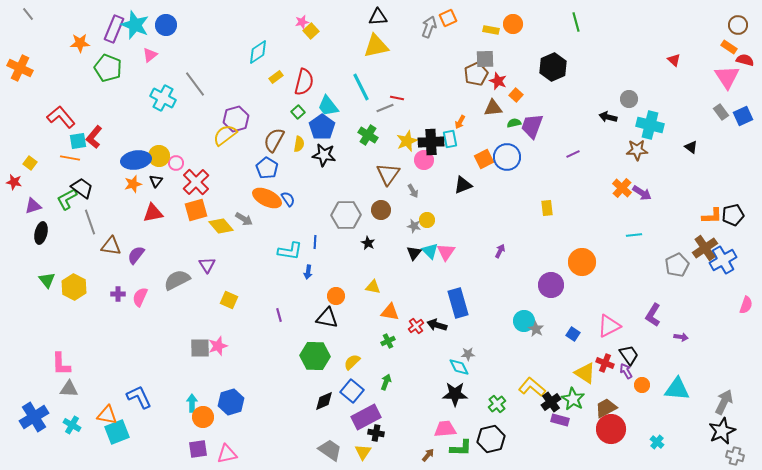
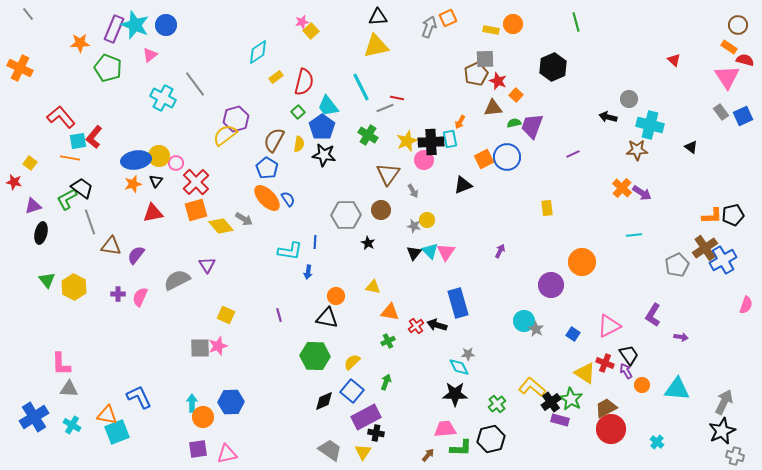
orange ellipse at (267, 198): rotated 20 degrees clockwise
yellow square at (229, 300): moved 3 px left, 15 px down
green star at (573, 399): moved 2 px left
blue hexagon at (231, 402): rotated 15 degrees clockwise
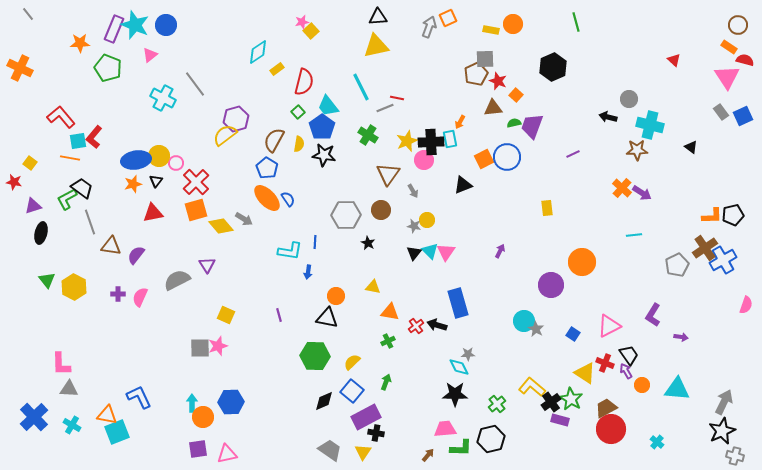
yellow rectangle at (276, 77): moved 1 px right, 8 px up
blue cross at (34, 417): rotated 12 degrees counterclockwise
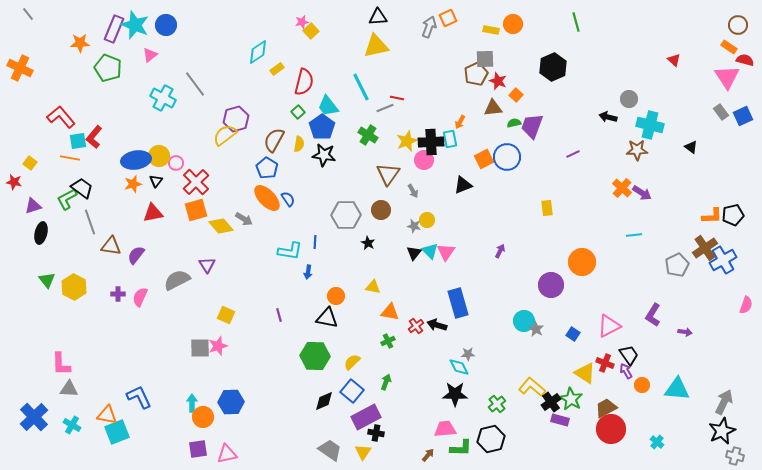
purple arrow at (681, 337): moved 4 px right, 5 px up
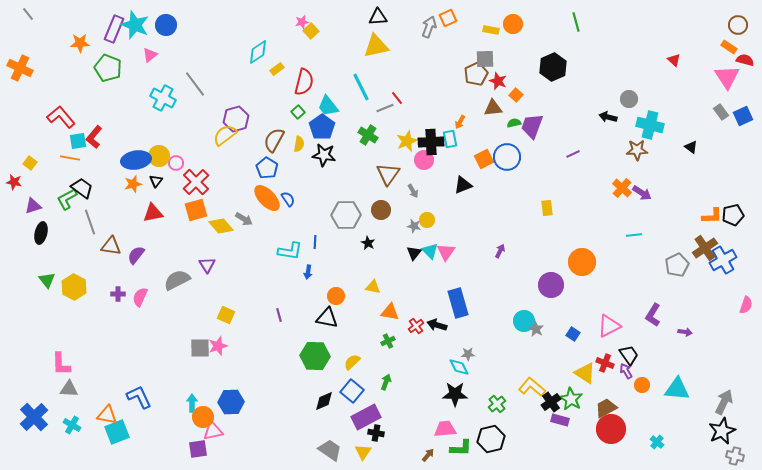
red line at (397, 98): rotated 40 degrees clockwise
pink triangle at (227, 454): moved 14 px left, 23 px up
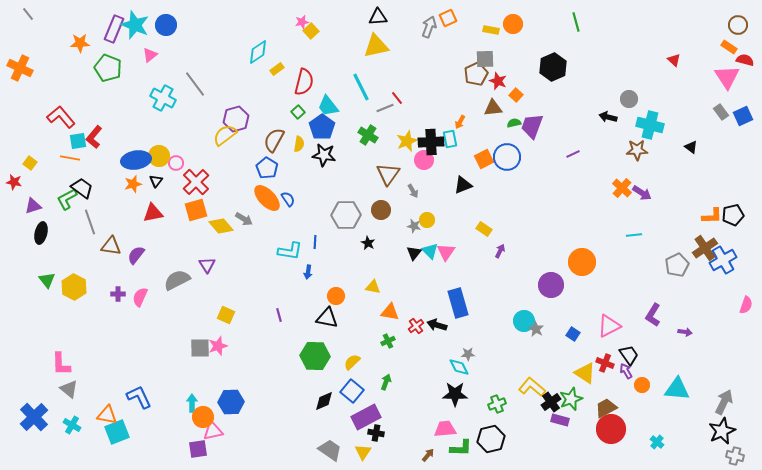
yellow rectangle at (547, 208): moved 63 px left, 21 px down; rotated 49 degrees counterclockwise
gray triangle at (69, 389): rotated 36 degrees clockwise
green star at (571, 399): rotated 20 degrees clockwise
green cross at (497, 404): rotated 18 degrees clockwise
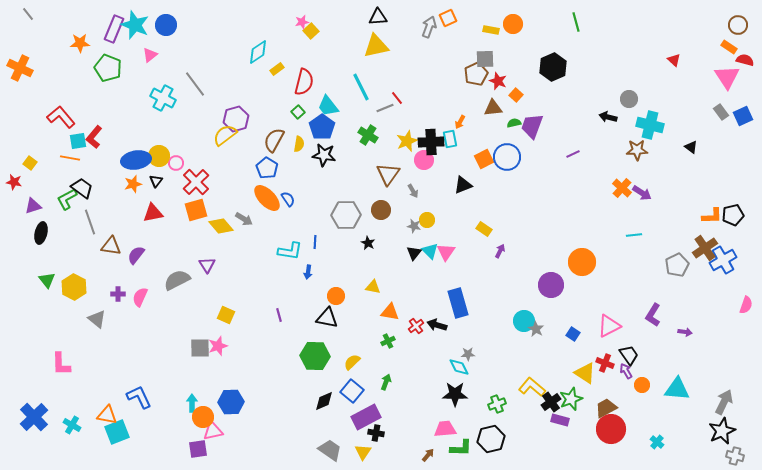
gray triangle at (69, 389): moved 28 px right, 70 px up
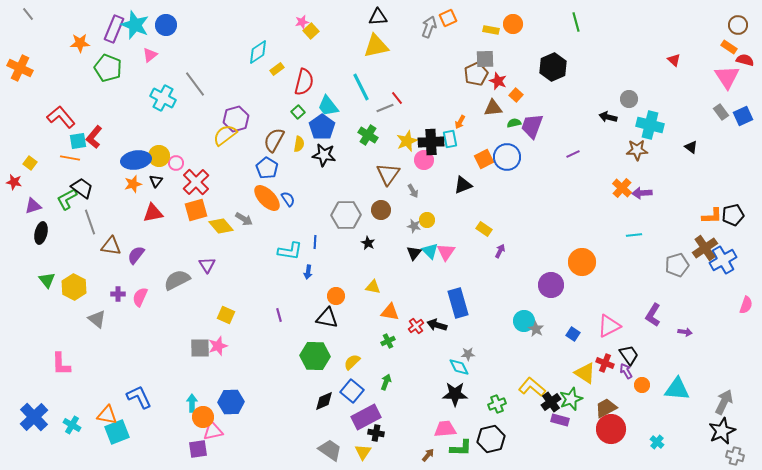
purple arrow at (642, 193): rotated 144 degrees clockwise
gray pentagon at (677, 265): rotated 10 degrees clockwise
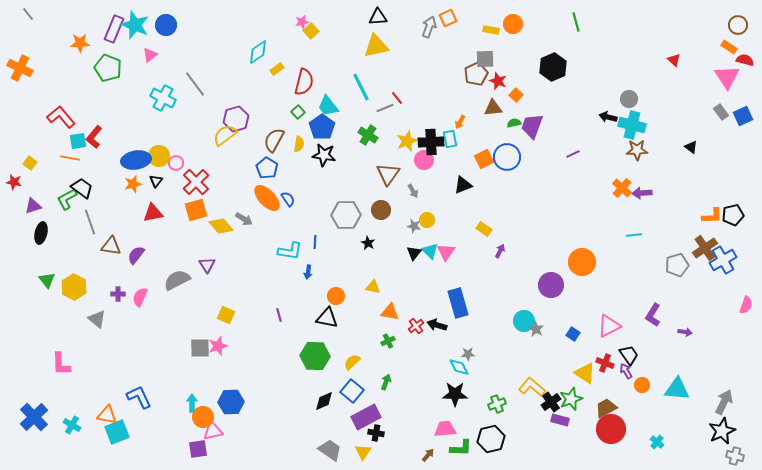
cyan cross at (650, 125): moved 18 px left
